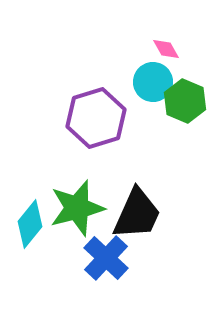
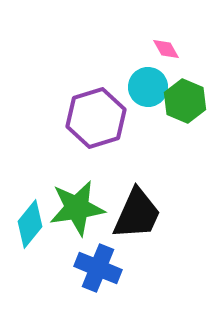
cyan circle: moved 5 px left, 5 px down
green star: rotated 6 degrees clockwise
blue cross: moved 8 px left, 10 px down; rotated 21 degrees counterclockwise
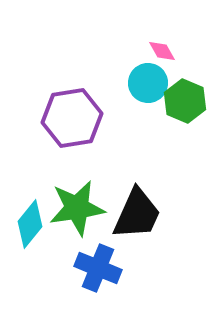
pink diamond: moved 4 px left, 2 px down
cyan circle: moved 4 px up
purple hexagon: moved 24 px left; rotated 8 degrees clockwise
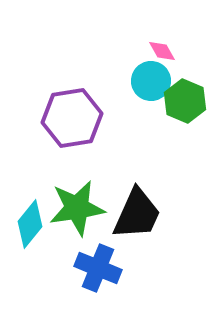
cyan circle: moved 3 px right, 2 px up
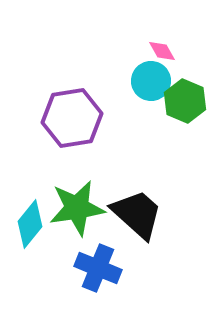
black trapezoid: rotated 72 degrees counterclockwise
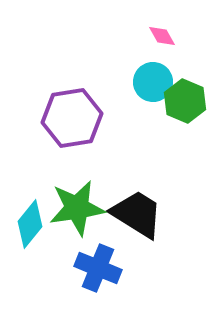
pink diamond: moved 15 px up
cyan circle: moved 2 px right, 1 px down
black trapezoid: rotated 10 degrees counterclockwise
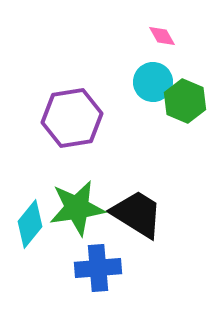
blue cross: rotated 27 degrees counterclockwise
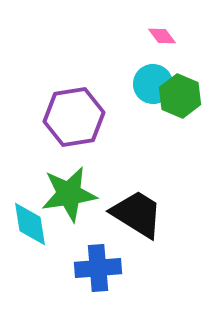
pink diamond: rotated 8 degrees counterclockwise
cyan circle: moved 2 px down
green hexagon: moved 5 px left, 5 px up
purple hexagon: moved 2 px right, 1 px up
green star: moved 8 px left, 14 px up
cyan diamond: rotated 48 degrees counterclockwise
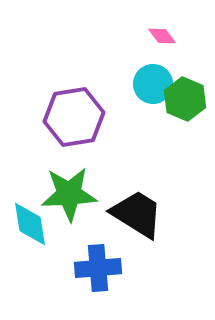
green hexagon: moved 5 px right, 3 px down
green star: rotated 6 degrees clockwise
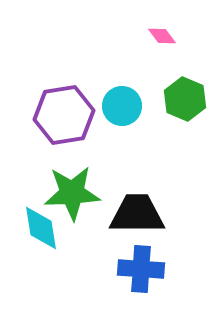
cyan circle: moved 31 px left, 22 px down
purple hexagon: moved 10 px left, 2 px up
green star: moved 3 px right, 1 px up
black trapezoid: rotated 32 degrees counterclockwise
cyan diamond: moved 11 px right, 4 px down
blue cross: moved 43 px right, 1 px down; rotated 9 degrees clockwise
